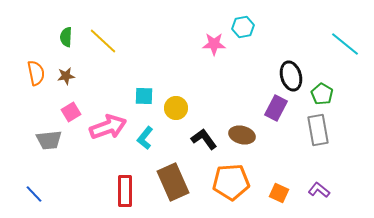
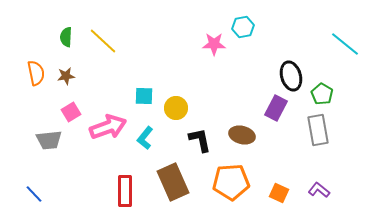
black L-shape: moved 4 px left, 1 px down; rotated 24 degrees clockwise
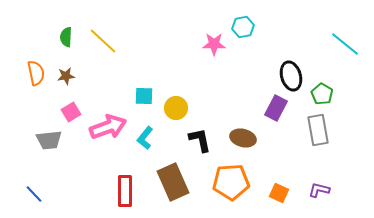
brown ellipse: moved 1 px right, 3 px down
purple L-shape: rotated 25 degrees counterclockwise
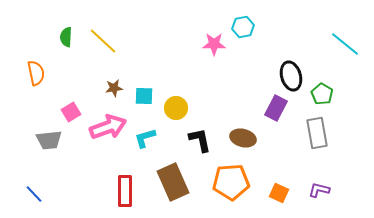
brown star: moved 48 px right, 12 px down
gray rectangle: moved 1 px left, 3 px down
cyan L-shape: rotated 35 degrees clockwise
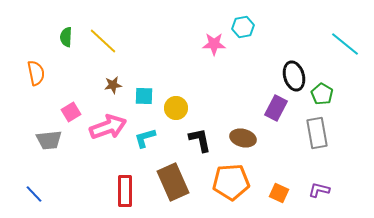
black ellipse: moved 3 px right
brown star: moved 1 px left, 3 px up
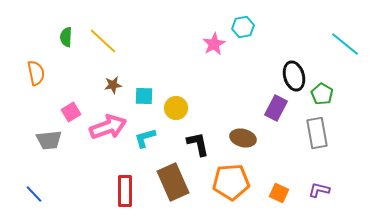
pink star: rotated 30 degrees counterclockwise
black L-shape: moved 2 px left, 4 px down
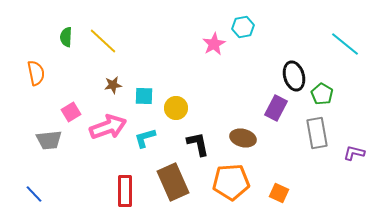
purple L-shape: moved 35 px right, 37 px up
